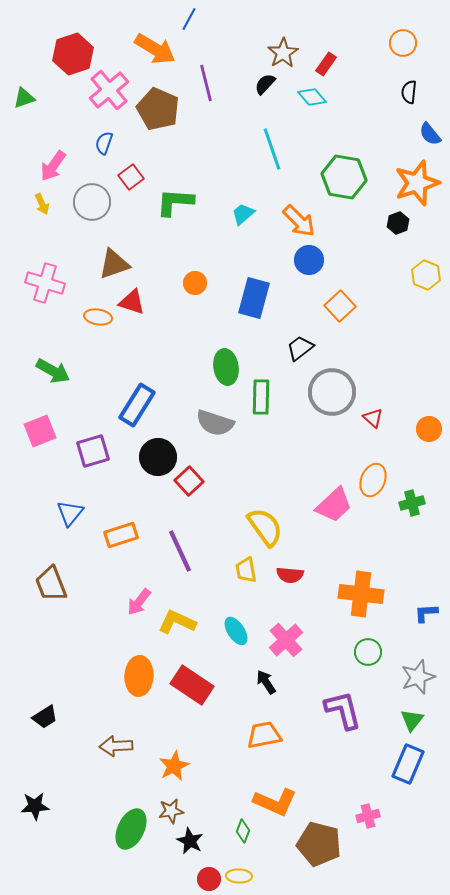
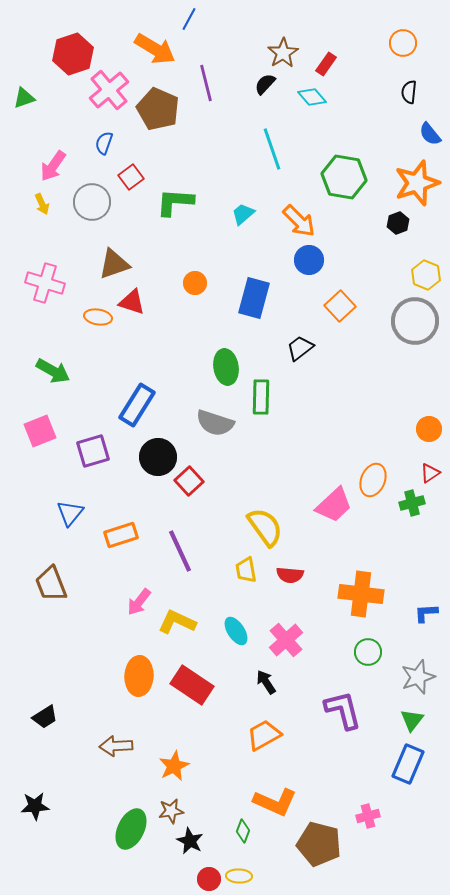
gray circle at (332, 392): moved 83 px right, 71 px up
red triangle at (373, 418): moved 57 px right, 55 px down; rotated 45 degrees clockwise
orange trapezoid at (264, 735): rotated 18 degrees counterclockwise
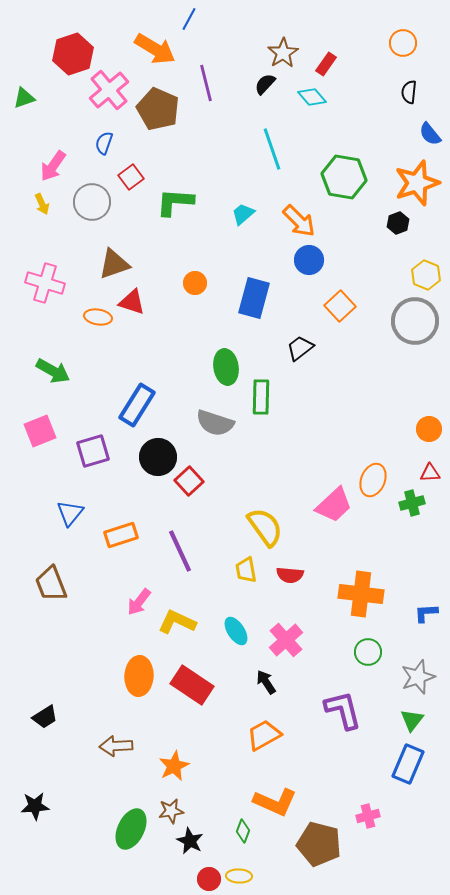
red triangle at (430, 473): rotated 30 degrees clockwise
